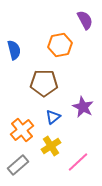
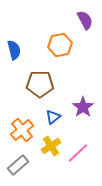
brown pentagon: moved 4 px left, 1 px down
purple star: rotated 10 degrees clockwise
pink line: moved 9 px up
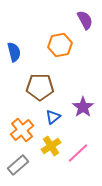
blue semicircle: moved 2 px down
brown pentagon: moved 3 px down
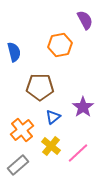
yellow cross: rotated 18 degrees counterclockwise
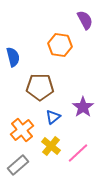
orange hexagon: rotated 20 degrees clockwise
blue semicircle: moved 1 px left, 5 px down
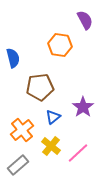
blue semicircle: moved 1 px down
brown pentagon: rotated 8 degrees counterclockwise
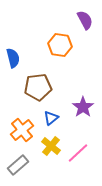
brown pentagon: moved 2 px left
blue triangle: moved 2 px left, 1 px down
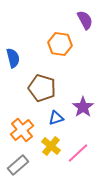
orange hexagon: moved 1 px up
brown pentagon: moved 4 px right, 1 px down; rotated 24 degrees clockwise
blue triangle: moved 5 px right; rotated 21 degrees clockwise
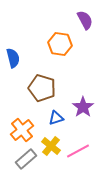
pink line: moved 2 px up; rotated 15 degrees clockwise
gray rectangle: moved 8 px right, 6 px up
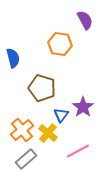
blue triangle: moved 5 px right, 3 px up; rotated 35 degrees counterclockwise
yellow cross: moved 3 px left, 13 px up
